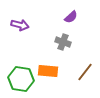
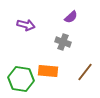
purple arrow: moved 6 px right
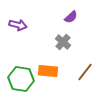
purple arrow: moved 8 px left
gray cross: rotated 21 degrees clockwise
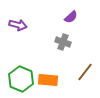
gray cross: rotated 21 degrees counterclockwise
orange rectangle: moved 9 px down
green hexagon: rotated 15 degrees clockwise
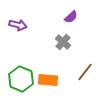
gray cross: rotated 21 degrees clockwise
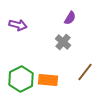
purple semicircle: moved 1 px left, 1 px down; rotated 16 degrees counterclockwise
green hexagon: rotated 10 degrees clockwise
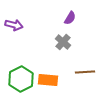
purple arrow: moved 4 px left
brown line: rotated 48 degrees clockwise
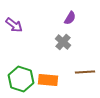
purple arrow: rotated 24 degrees clockwise
green hexagon: rotated 15 degrees counterclockwise
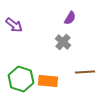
orange rectangle: moved 1 px down
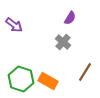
brown line: rotated 54 degrees counterclockwise
orange rectangle: rotated 24 degrees clockwise
